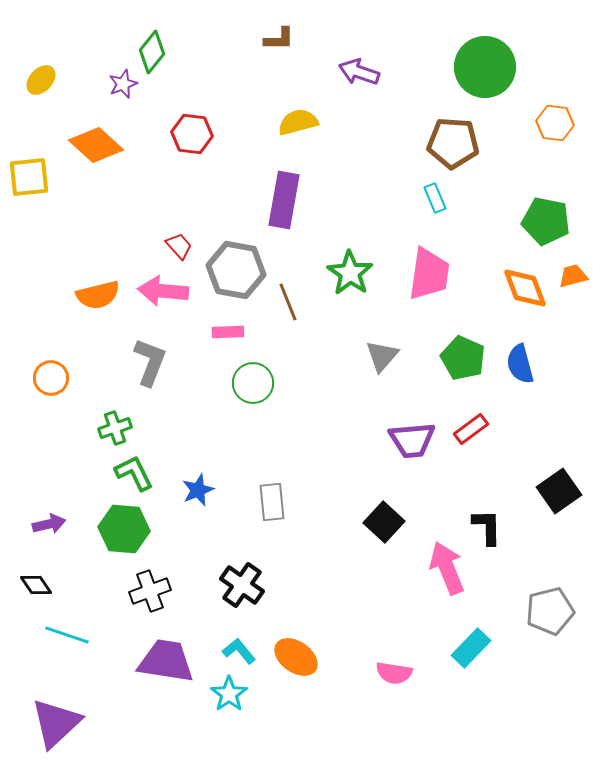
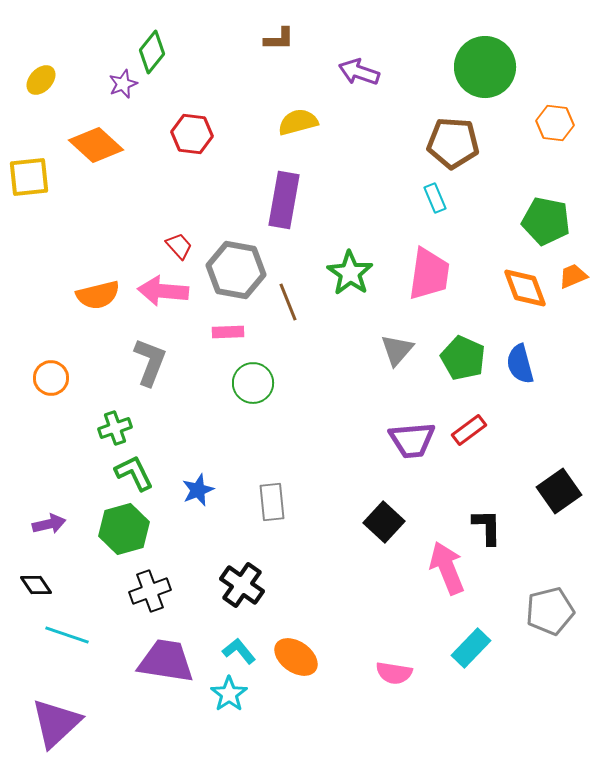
orange trapezoid at (573, 276): rotated 8 degrees counterclockwise
gray triangle at (382, 356): moved 15 px right, 6 px up
red rectangle at (471, 429): moved 2 px left, 1 px down
green hexagon at (124, 529): rotated 21 degrees counterclockwise
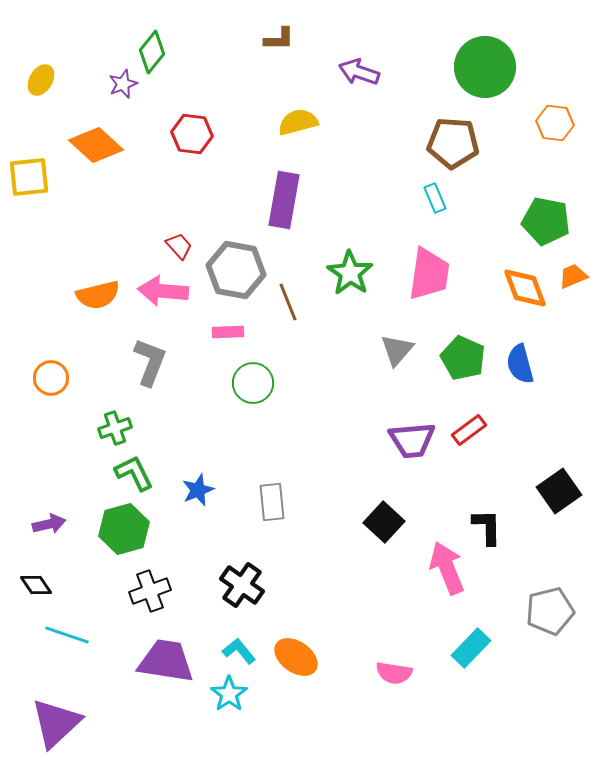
yellow ellipse at (41, 80): rotated 12 degrees counterclockwise
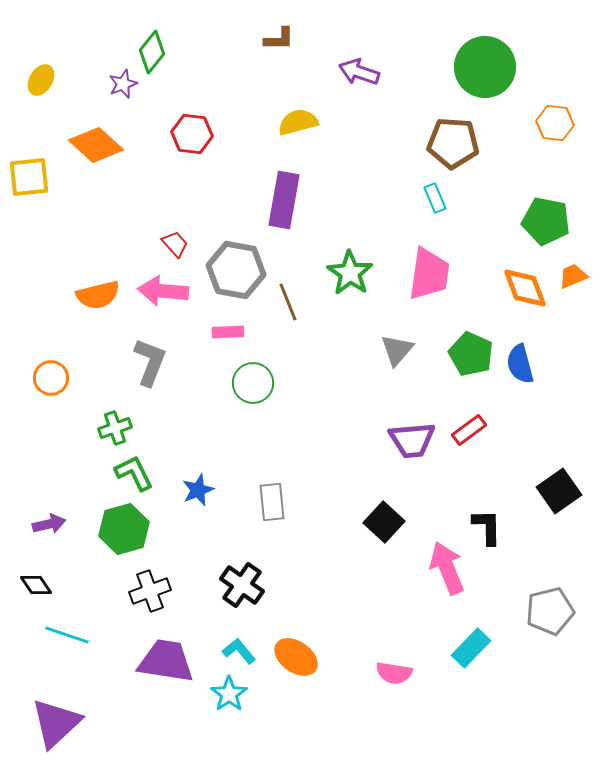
red trapezoid at (179, 246): moved 4 px left, 2 px up
green pentagon at (463, 358): moved 8 px right, 4 px up
